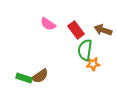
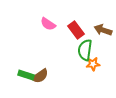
green rectangle: moved 2 px right, 3 px up
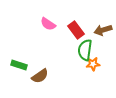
brown arrow: rotated 36 degrees counterclockwise
green rectangle: moved 7 px left, 10 px up
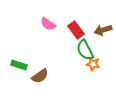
green semicircle: rotated 35 degrees counterclockwise
orange star: rotated 16 degrees clockwise
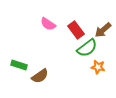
brown arrow: rotated 24 degrees counterclockwise
green semicircle: moved 2 px right, 2 px up; rotated 100 degrees counterclockwise
orange star: moved 5 px right, 3 px down
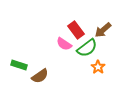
pink semicircle: moved 16 px right, 20 px down
orange star: rotated 24 degrees clockwise
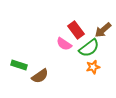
green semicircle: moved 2 px right
orange star: moved 5 px left; rotated 24 degrees clockwise
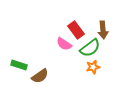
brown arrow: rotated 54 degrees counterclockwise
green semicircle: moved 1 px right
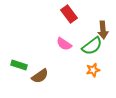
red rectangle: moved 7 px left, 16 px up
green semicircle: moved 2 px right, 2 px up
orange star: moved 3 px down
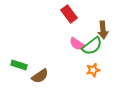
pink semicircle: moved 13 px right
